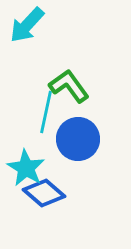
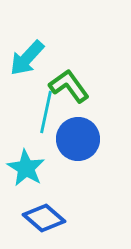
cyan arrow: moved 33 px down
blue diamond: moved 25 px down
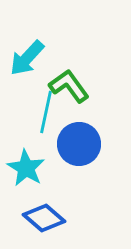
blue circle: moved 1 px right, 5 px down
